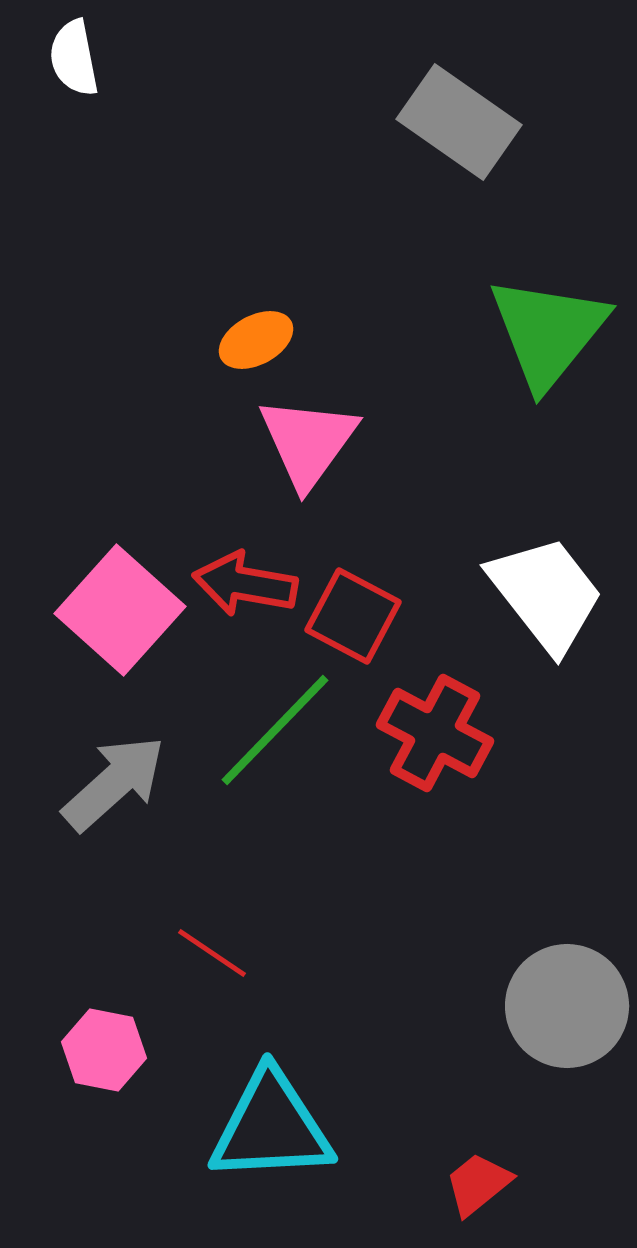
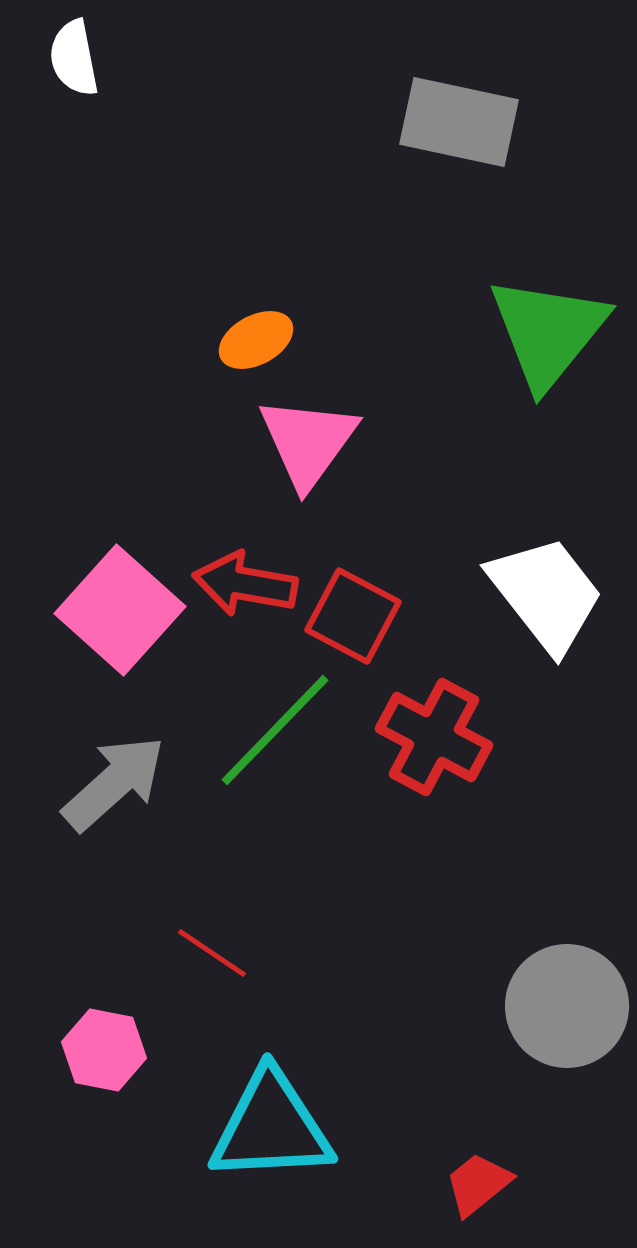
gray rectangle: rotated 23 degrees counterclockwise
red cross: moved 1 px left, 4 px down
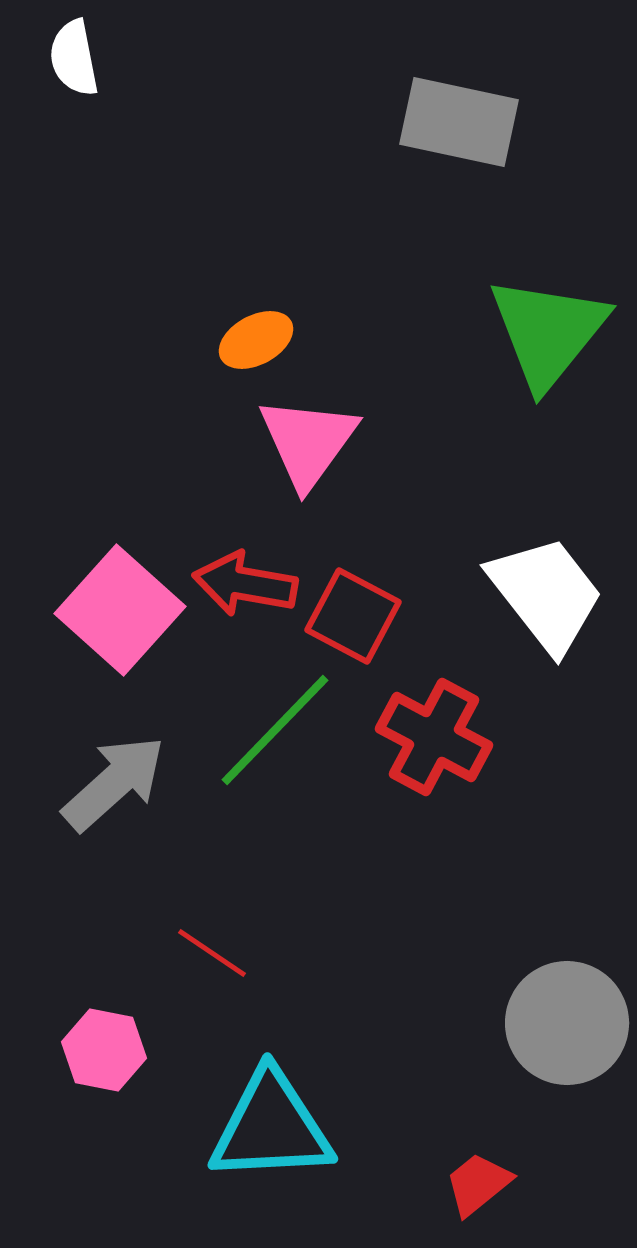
gray circle: moved 17 px down
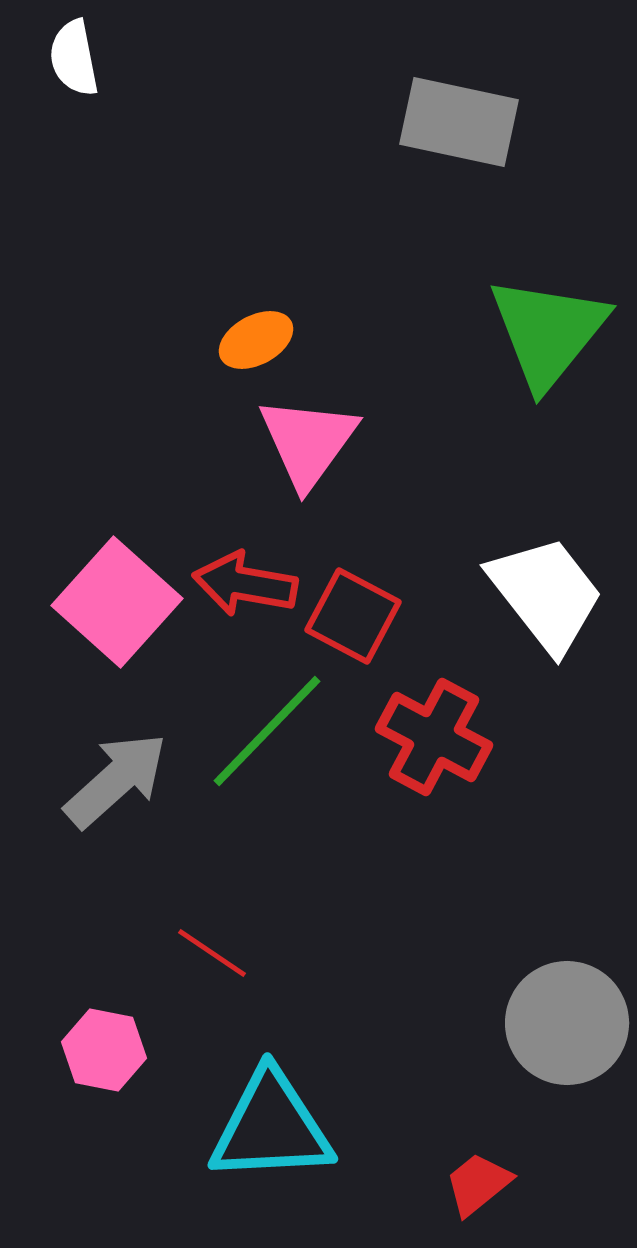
pink square: moved 3 px left, 8 px up
green line: moved 8 px left, 1 px down
gray arrow: moved 2 px right, 3 px up
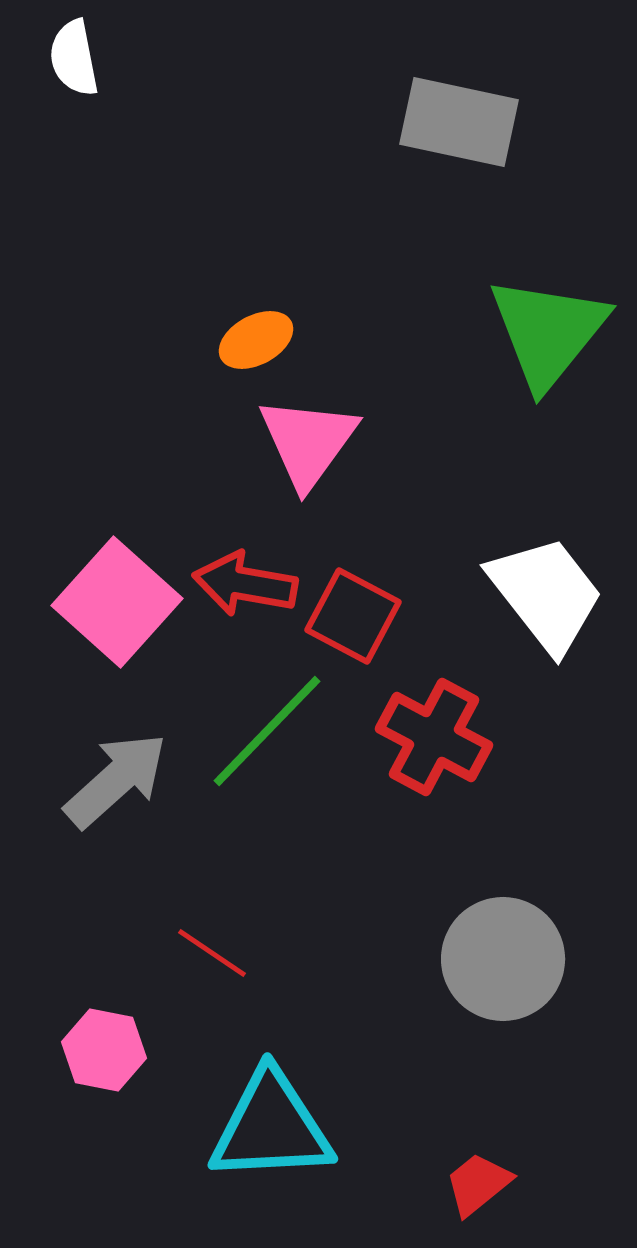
gray circle: moved 64 px left, 64 px up
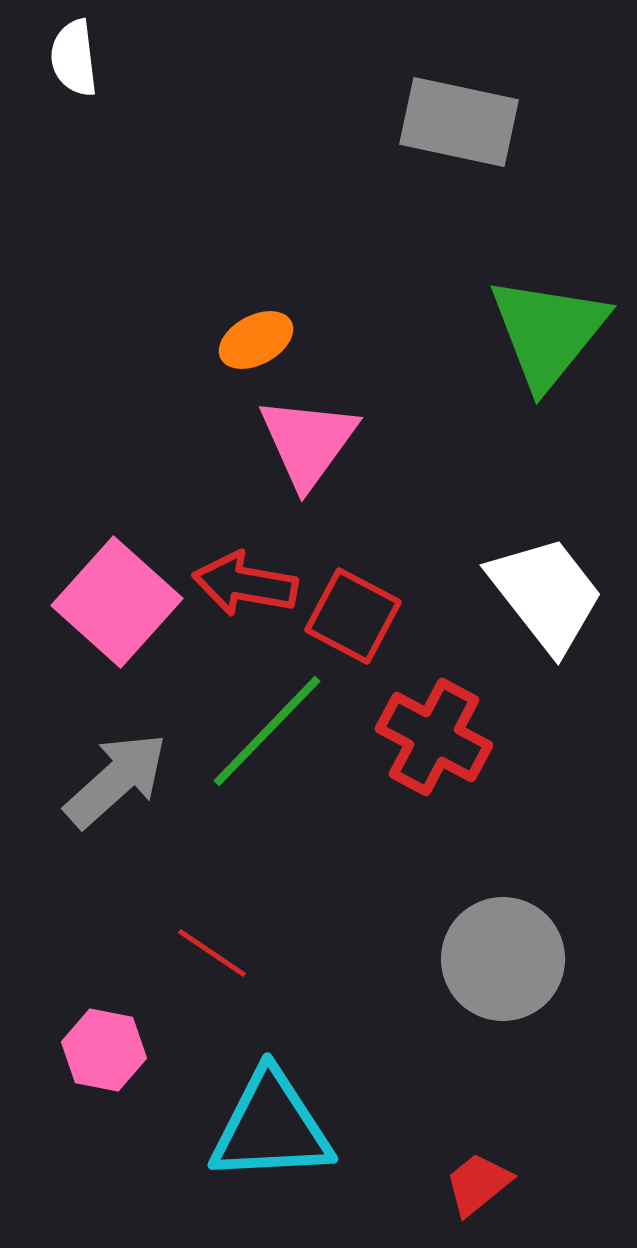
white semicircle: rotated 4 degrees clockwise
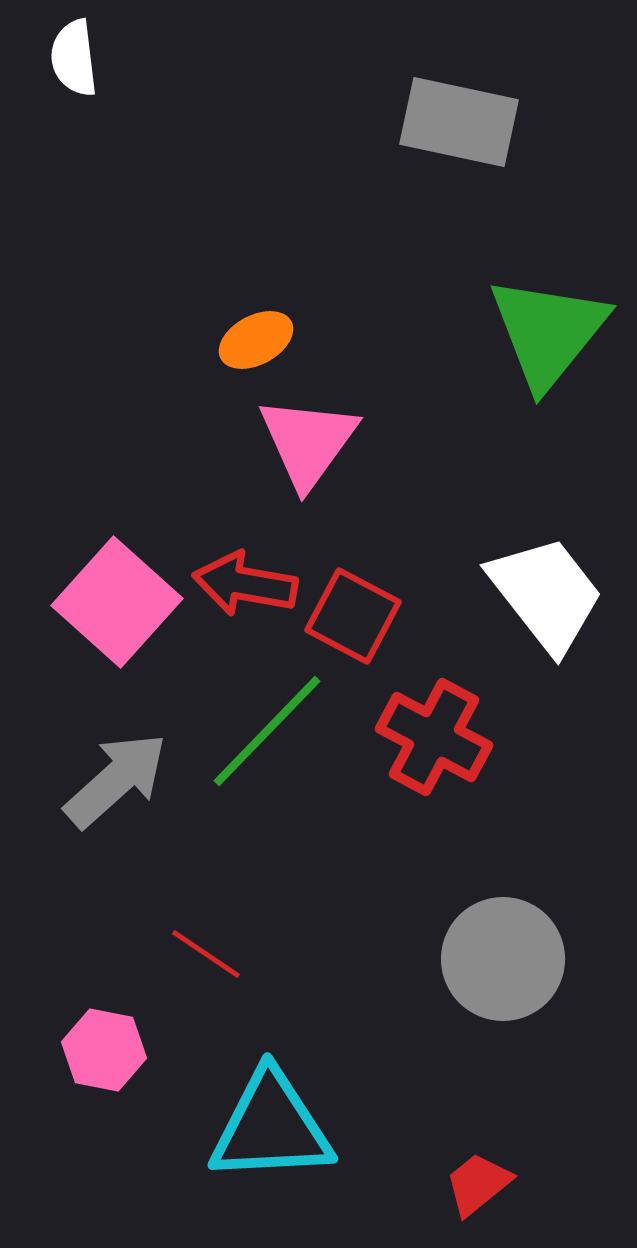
red line: moved 6 px left, 1 px down
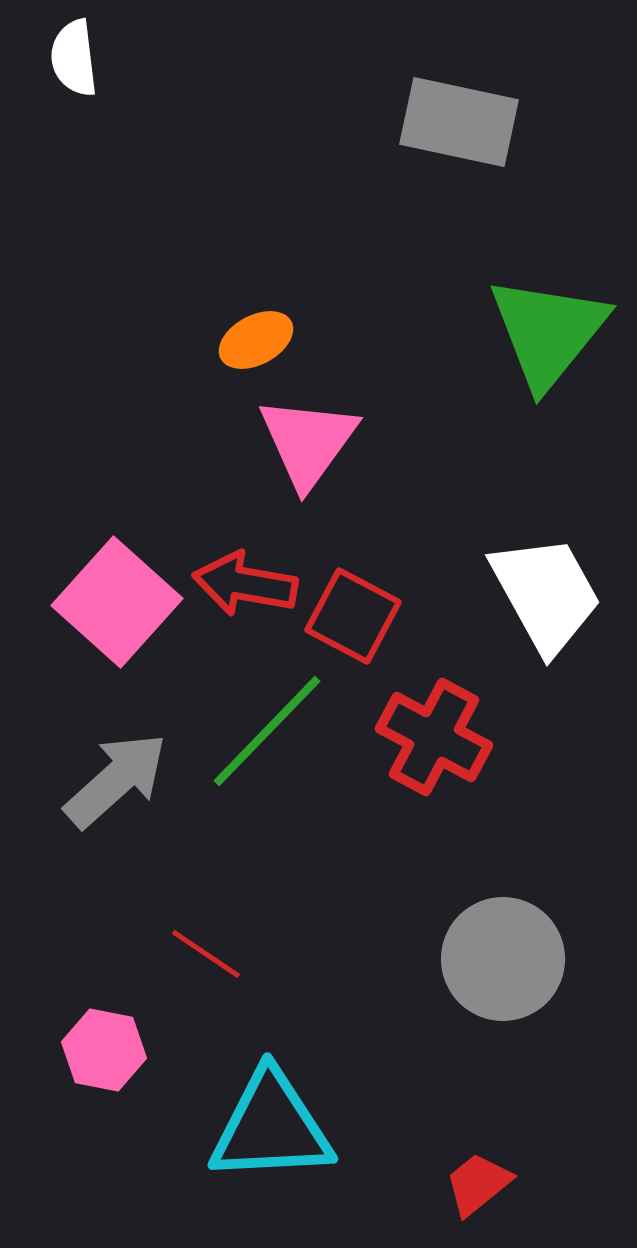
white trapezoid: rotated 9 degrees clockwise
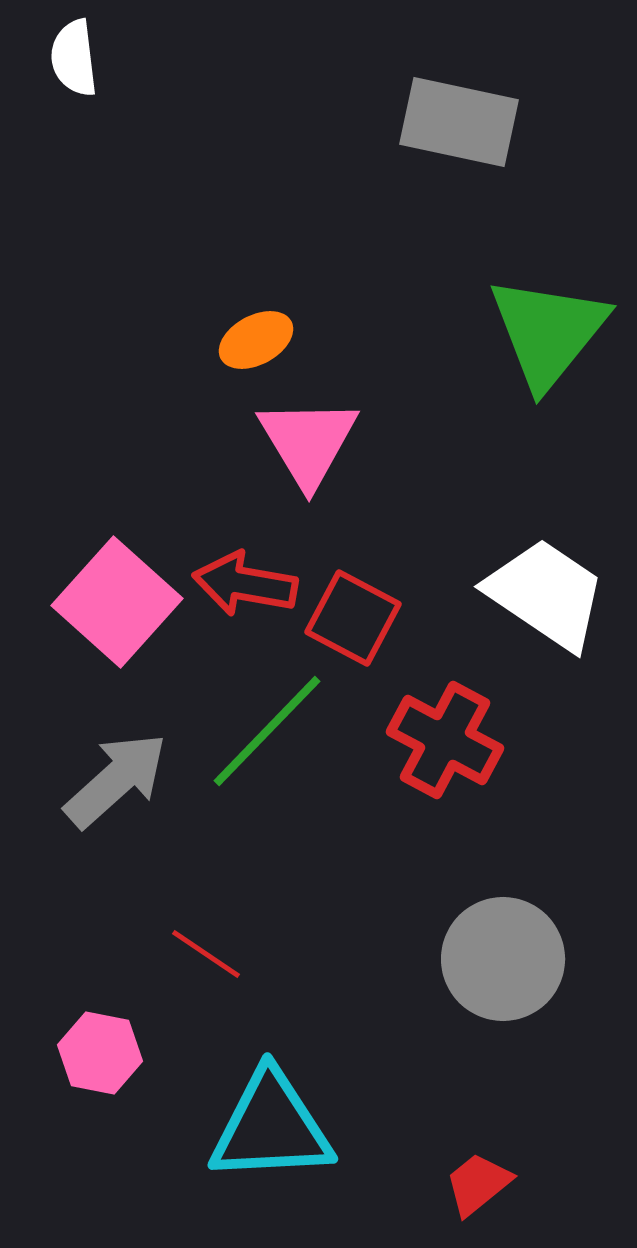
pink triangle: rotated 7 degrees counterclockwise
white trapezoid: rotated 27 degrees counterclockwise
red square: moved 2 px down
red cross: moved 11 px right, 3 px down
pink hexagon: moved 4 px left, 3 px down
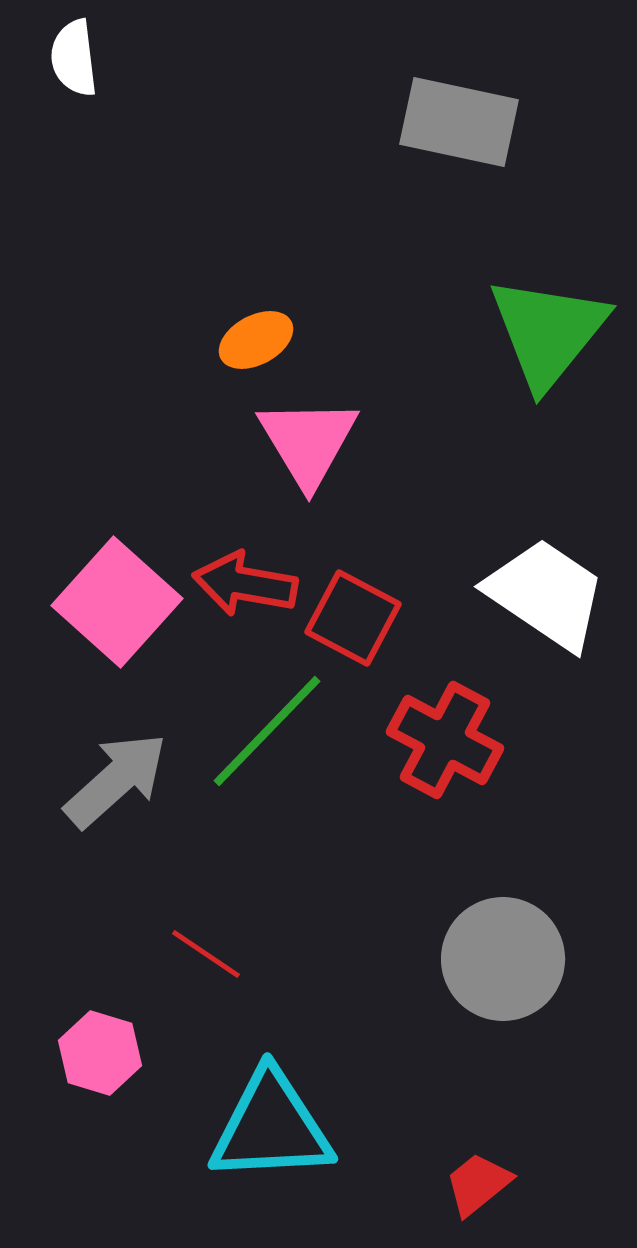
pink hexagon: rotated 6 degrees clockwise
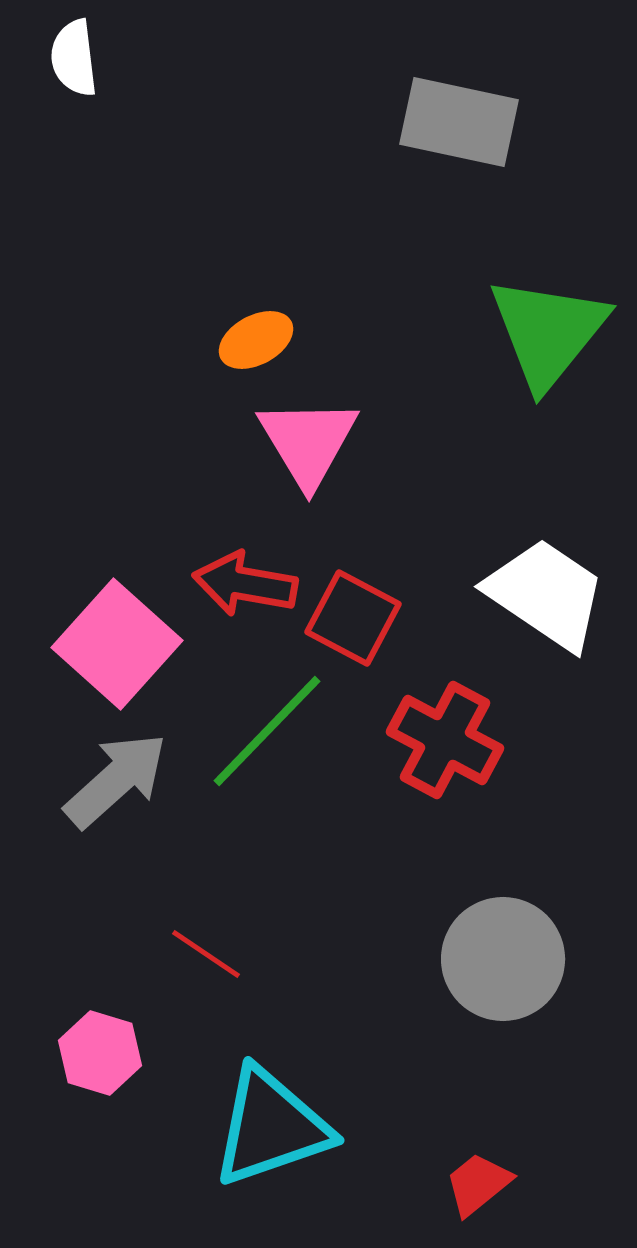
pink square: moved 42 px down
cyan triangle: rotated 16 degrees counterclockwise
